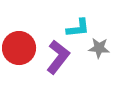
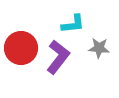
cyan L-shape: moved 5 px left, 4 px up
red circle: moved 2 px right
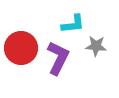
gray star: moved 3 px left, 2 px up
purple L-shape: moved 1 px down; rotated 12 degrees counterclockwise
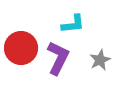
gray star: moved 4 px right, 14 px down; rotated 30 degrees counterclockwise
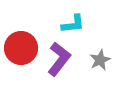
purple L-shape: moved 1 px right, 1 px down; rotated 12 degrees clockwise
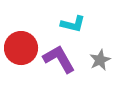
cyan L-shape: rotated 20 degrees clockwise
purple L-shape: rotated 68 degrees counterclockwise
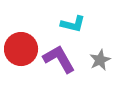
red circle: moved 1 px down
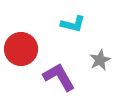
purple L-shape: moved 18 px down
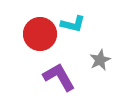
red circle: moved 19 px right, 15 px up
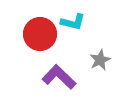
cyan L-shape: moved 2 px up
purple L-shape: rotated 16 degrees counterclockwise
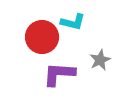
red circle: moved 2 px right, 3 px down
purple L-shape: moved 3 px up; rotated 40 degrees counterclockwise
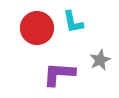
cyan L-shape: rotated 65 degrees clockwise
red circle: moved 5 px left, 9 px up
